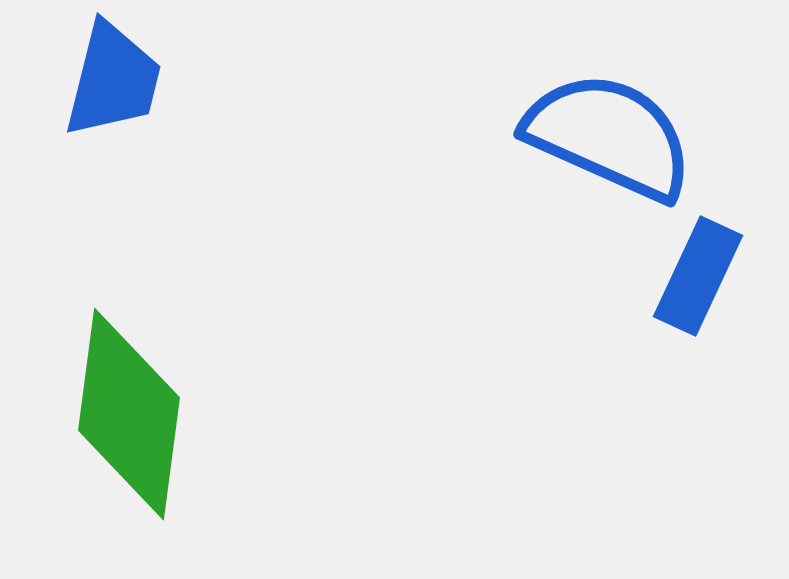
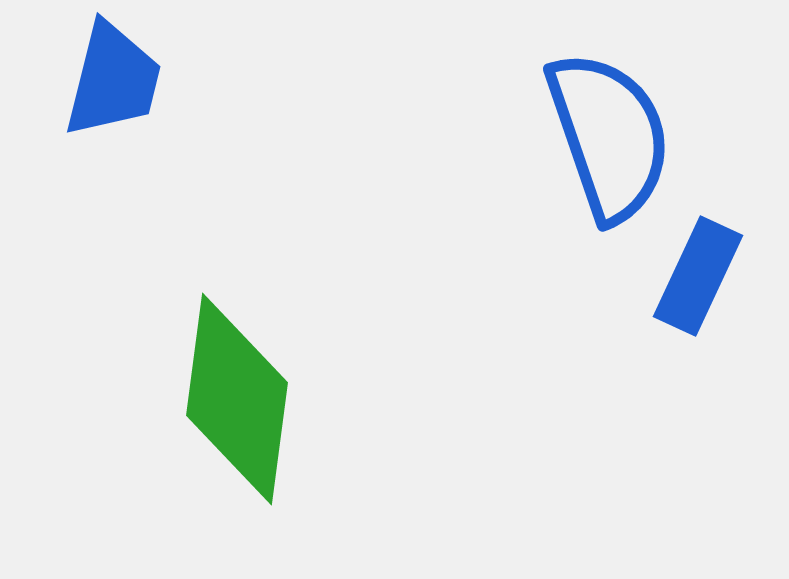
blue semicircle: rotated 47 degrees clockwise
green diamond: moved 108 px right, 15 px up
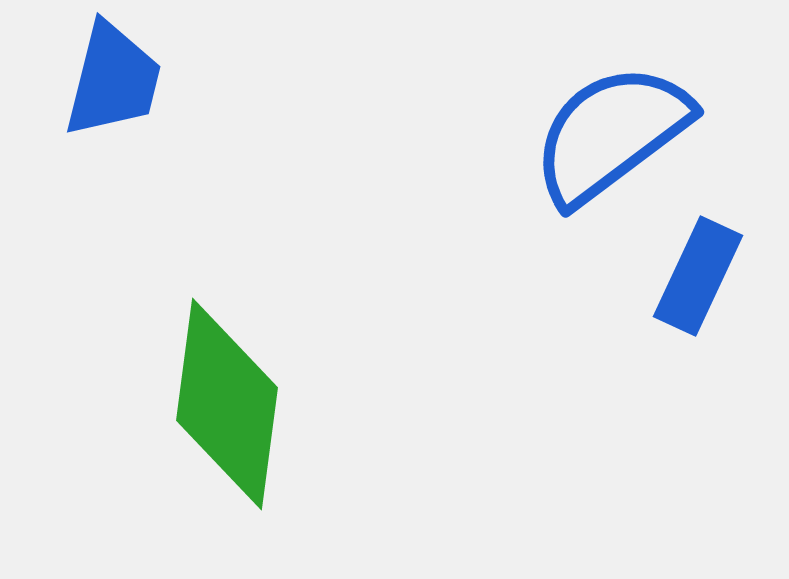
blue semicircle: moved 2 px right, 2 px up; rotated 108 degrees counterclockwise
green diamond: moved 10 px left, 5 px down
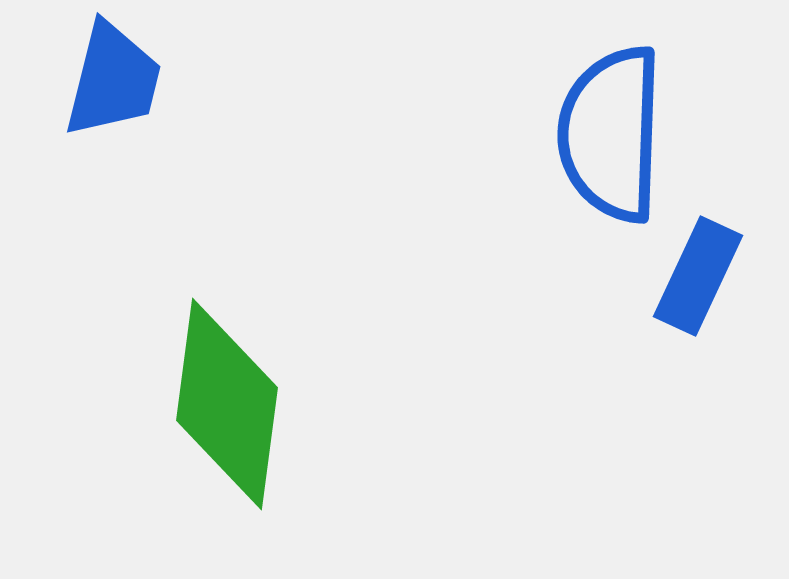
blue semicircle: rotated 51 degrees counterclockwise
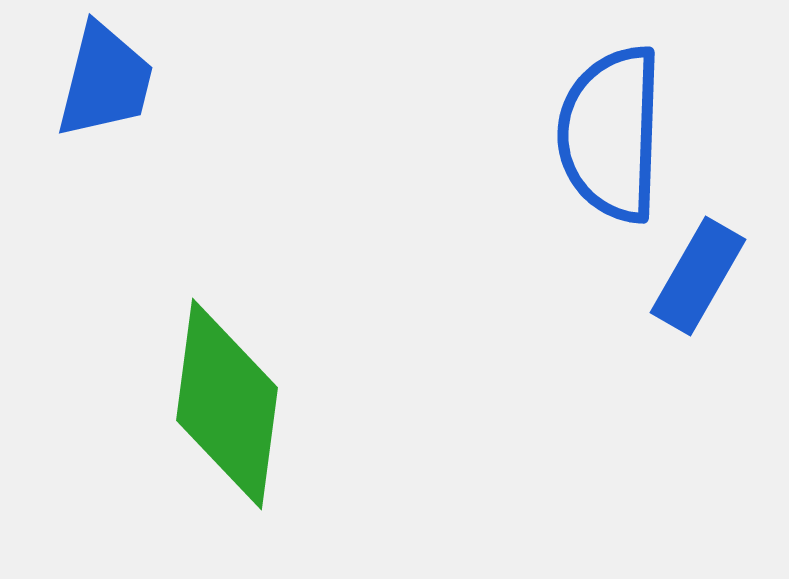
blue trapezoid: moved 8 px left, 1 px down
blue rectangle: rotated 5 degrees clockwise
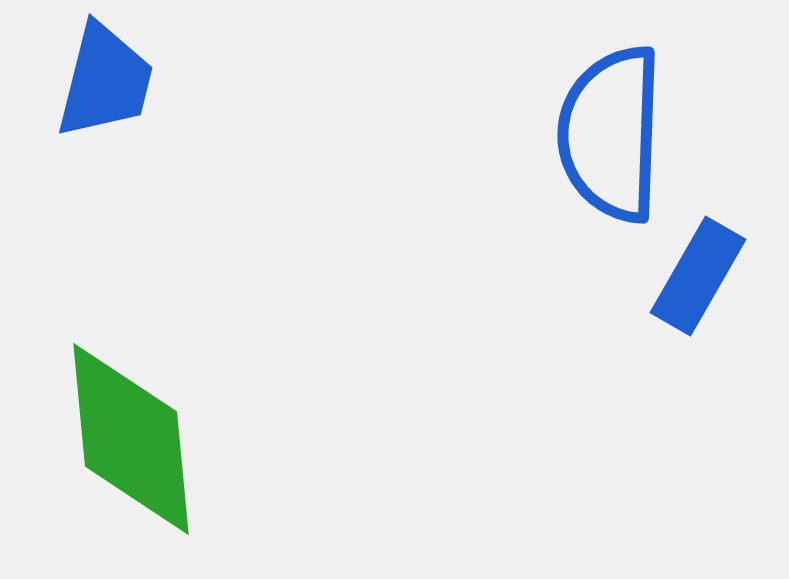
green diamond: moved 96 px left, 35 px down; rotated 13 degrees counterclockwise
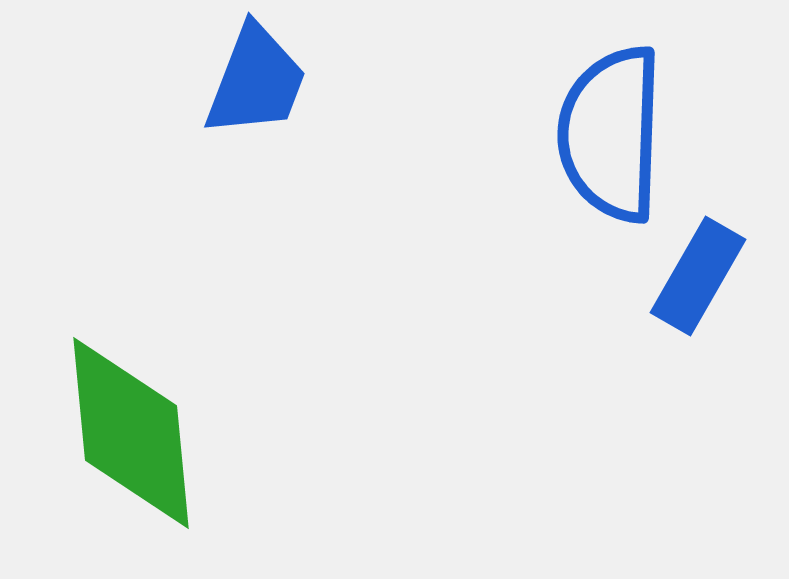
blue trapezoid: moved 151 px right; rotated 7 degrees clockwise
green diamond: moved 6 px up
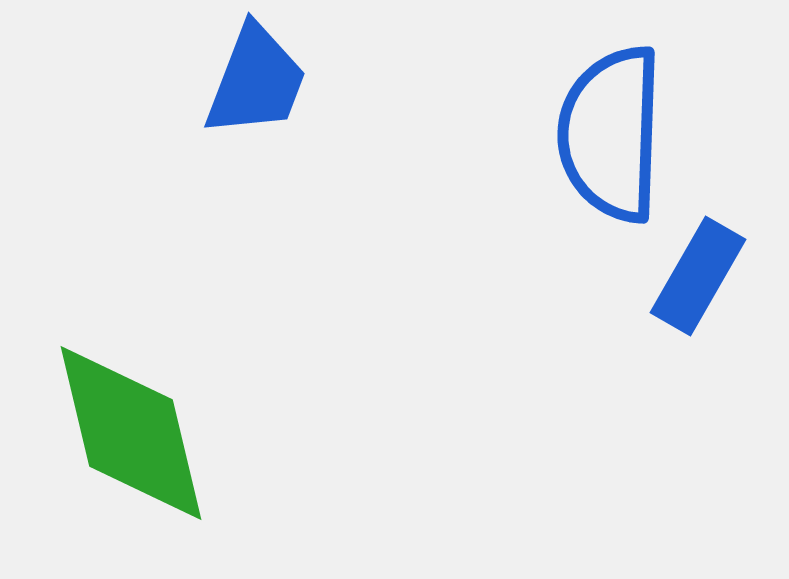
green diamond: rotated 8 degrees counterclockwise
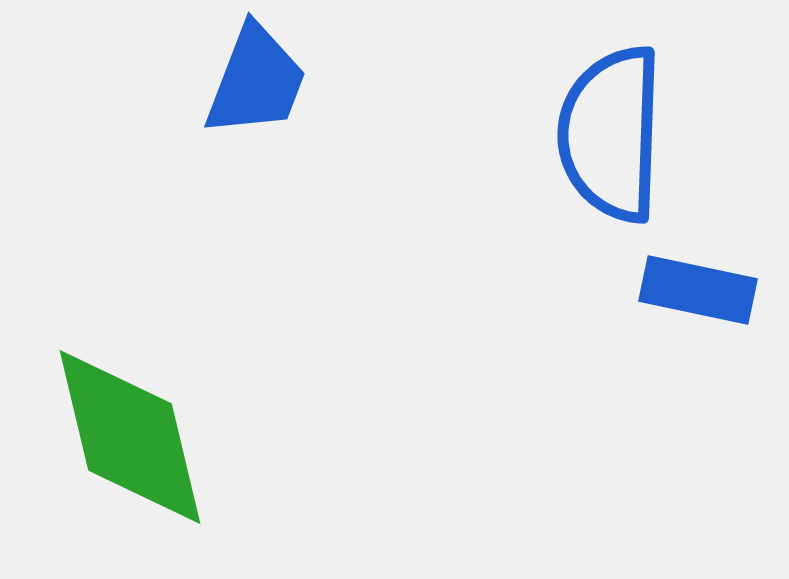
blue rectangle: moved 14 px down; rotated 72 degrees clockwise
green diamond: moved 1 px left, 4 px down
